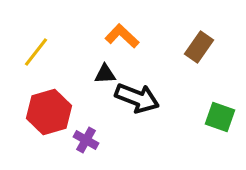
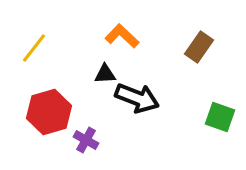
yellow line: moved 2 px left, 4 px up
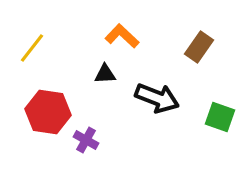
yellow line: moved 2 px left
black arrow: moved 20 px right
red hexagon: moved 1 px left; rotated 24 degrees clockwise
